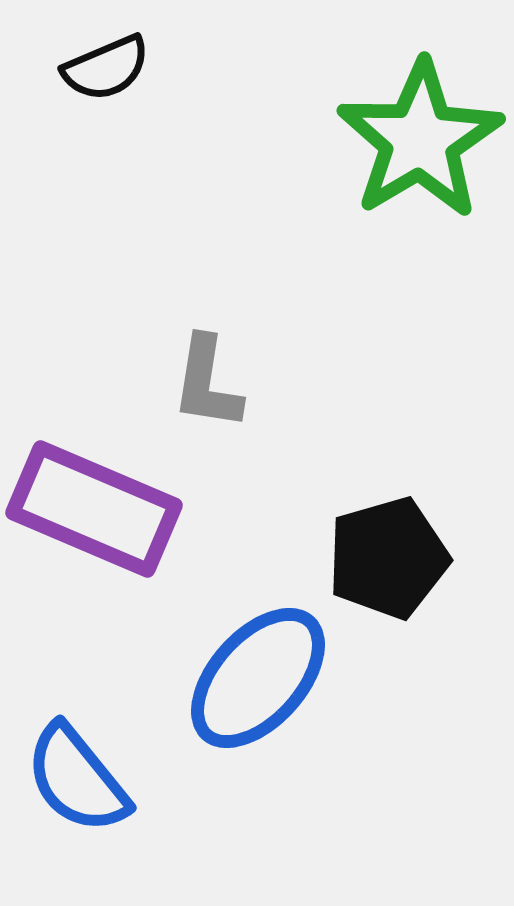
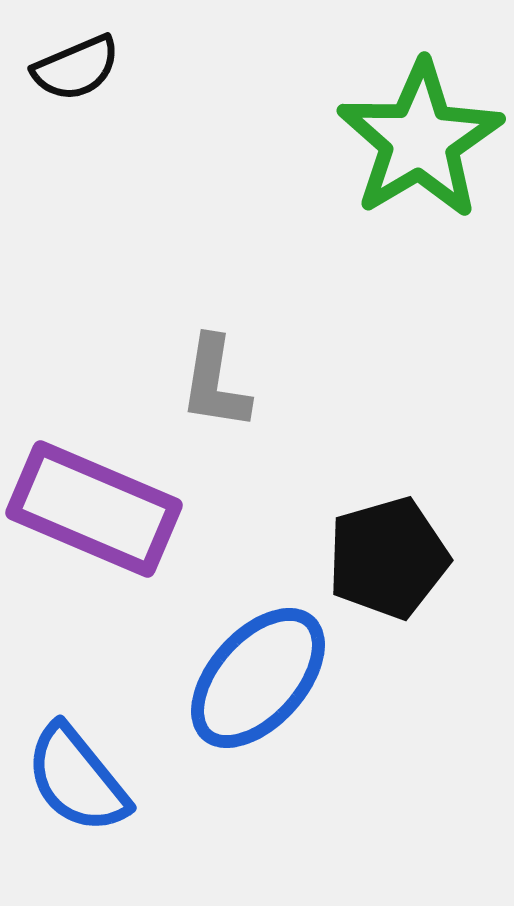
black semicircle: moved 30 px left
gray L-shape: moved 8 px right
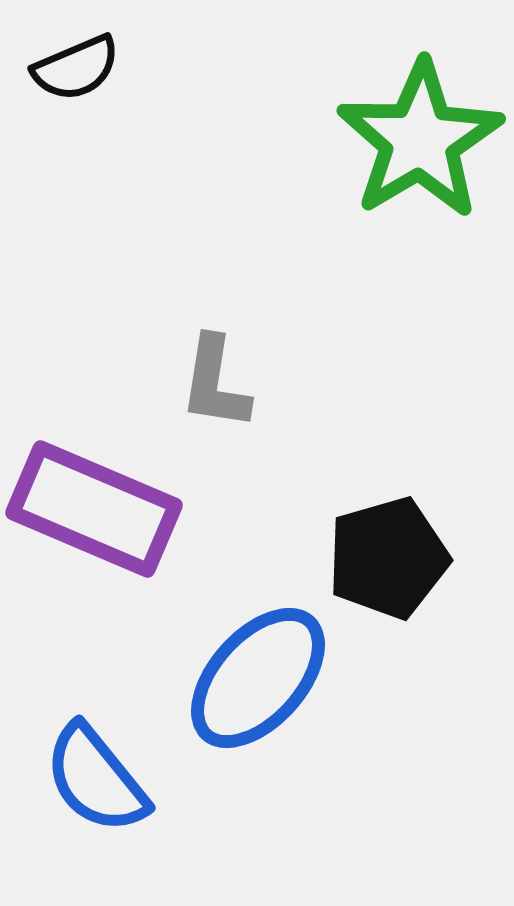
blue semicircle: moved 19 px right
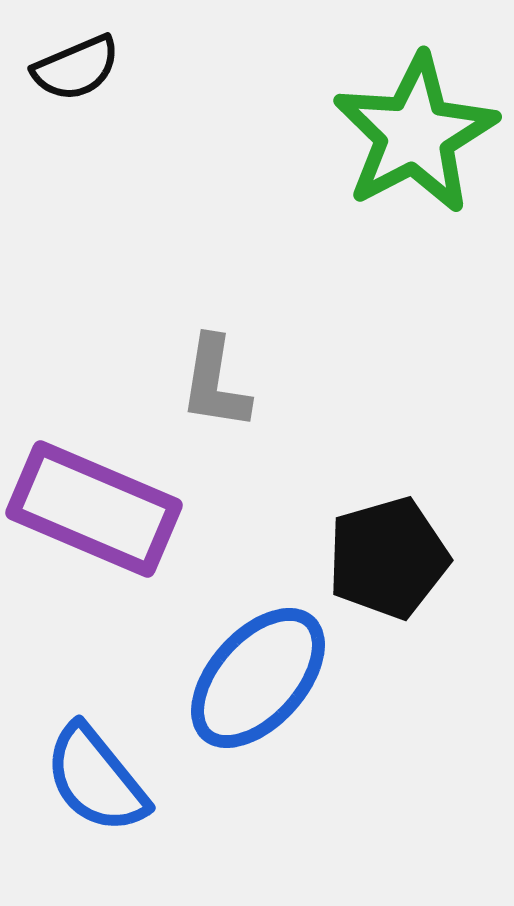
green star: moved 5 px left, 6 px up; rotated 3 degrees clockwise
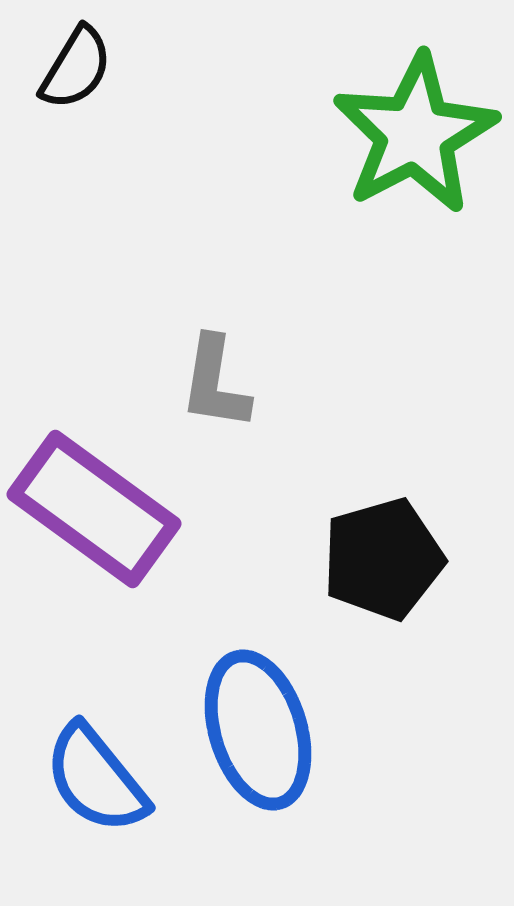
black semicircle: rotated 36 degrees counterclockwise
purple rectangle: rotated 13 degrees clockwise
black pentagon: moved 5 px left, 1 px down
blue ellipse: moved 52 px down; rotated 59 degrees counterclockwise
